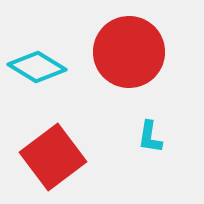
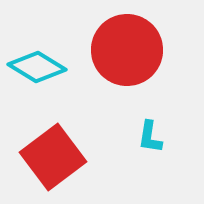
red circle: moved 2 px left, 2 px up
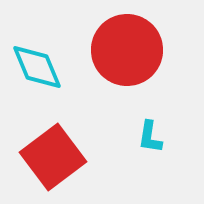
cyan diamond: rotated 36 degrees clockwise
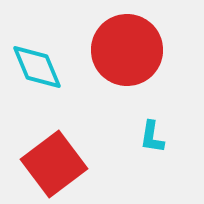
cyan L-shape: moved 2 px right
red square: moved 1 px right, 7 px down
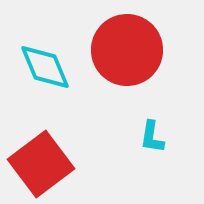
cyan diamond: moved 8 px right
red square: moved 13 px left
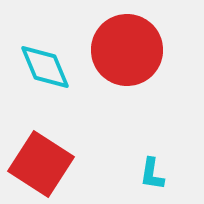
cyan L-shape: moved 37 px down
red square: rotated 20 degrees counterclockwise
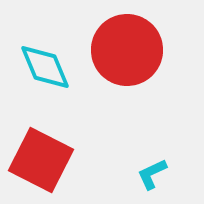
red square: moved 4 px up; rotated 6 degrees counterclockwise
cyan L-shape: rotated 56 degrees clockwise
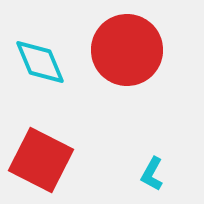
cyan diamond: moved 5 px left, 5 px up
cyan L-shape: rotated 36 degrees counterclockwise
